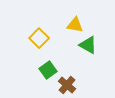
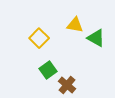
green triangle: moved 8 px right, 7 px up
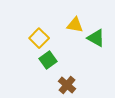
green square: moved 10 px up
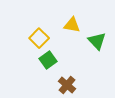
yellow triangle: moved 3 px left
green triangle: moved 1 px right, 3 px down; rotated 18 degrees clockwise
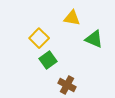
yellow triangle: moved 7 px up
green triangle: moved 3 px left, 2 px up; rotated 24 degrees counterclockwise
brown cross: rotated 12 degrees counterclockwise
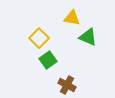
green triangle: moved 6 px left, 2 px up
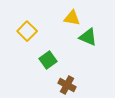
yellow square: moved 12 px left, 7 px up
